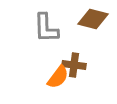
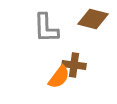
orange semicircle: moved 1 px right
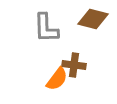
orange semicircle: moved 2 px left, 2 px down
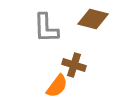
brown cross: rotated 10 degrees clockwise
orange semicircle: moved 7 px down
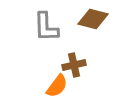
gray L-shape: moved 1 px up
brown cross: rotated 30 degrees counterclockwise
